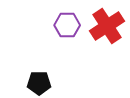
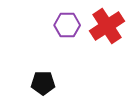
black pentagon: moved 4 px right
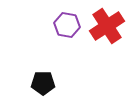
purple hexagon: rotated 10 degrees clockwise
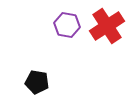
black pentagon: moved 6 px left, 1 px up; rotated 10 degrees clockwise
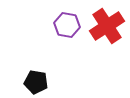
black pentagon: moved 1 px left
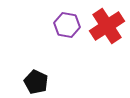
black pentagon: rotated 15 degrees clockwise
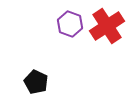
purple hexagon: moved 3 px right, 1 px up; rotated 10 degrees clockwise
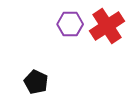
purple hexagon: rotated 20 degrees counterclockwise
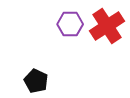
black pentagon: moved 1 px up
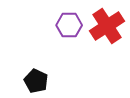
purple hexagon: moved 1 px left, 1 px down
